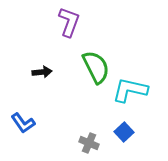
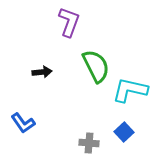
green semicircle: moved 1 px up
gray cross: rotated 18 degrees counterclockwise
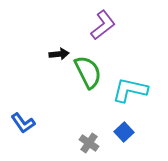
purple L-shape: moved 34 px right, 3 px down; rotated 32 degrees clockwise
green semicircle: moved 8 px left, 6 px down
black arrow: moved 17 px right, 18 px up
gray cross: rotated 30 degrees clockwise
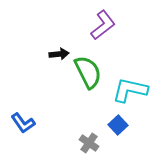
blue square: moved 6 px left, 7 px up
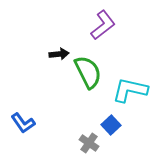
blue square: moved 7 px left
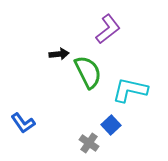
purple L-shape: moved 5 px right, 4 px down
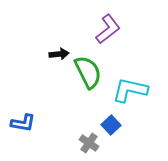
blue L-shape: rotated 45 degrees counterclockwise
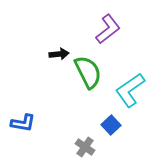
cyan L-shape: rotated 48 degrees counterclockwise
gray cross: moved 4 px left, 4 px down
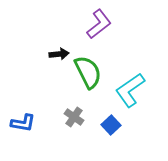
purple L-shape: moved 9 px left, 5 px up
gray cross: moved 11 px left, 30 px up
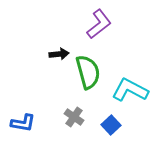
green semicircle: rotated 12 degrees clockwise
cyan L-shape: rotated 63 degrees clockwise
